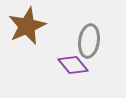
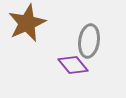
brown star: moved 3 px up
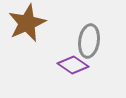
purple diamond: rotated 16 degrees counterclockwise
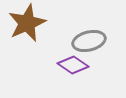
gray ellipse: rotated 68 degrees clockwise
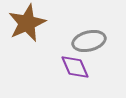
purple diamond: moved 2 px right, 2 px down; rotated 32 degrees clockwise
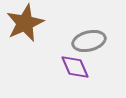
brown star: moved 2 px left
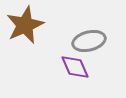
brown star: moved 2 px down
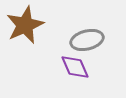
gray ellipse: moved 2 px left, 1 px up
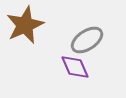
gray ellipse: rotated 20 degrees counterclockwise
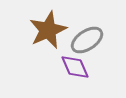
brown star: moved 23 px right, 5 px down
